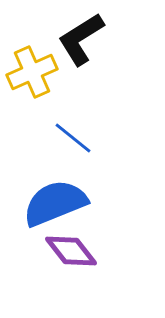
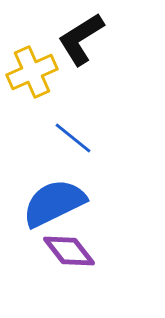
blue semicircle: moved 1 px left; rotated 4 degrees counterclockwise
purple diamond: moved 2 px left
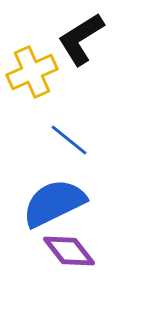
blue line: moved 4 px left, 2 px down
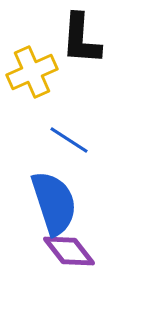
black L-shape: rotated 54 degrees counterclockwise
blue line: rotated 6 degrees counterclockwise
blue semicircle: rotated 98 degrees clockwise
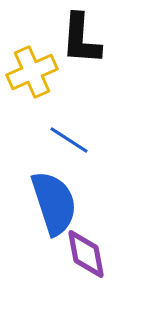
purple diamond: moved 17 px right, 3 px down; rotated 28 degrees clockwise
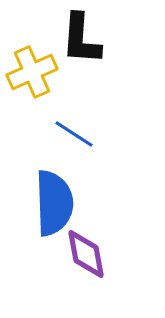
blue line: moved 5 px right, 6 px up
blue semicircle: rotated 16 degrees clockwise
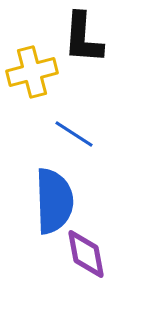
black L-shape: moved 2 px right, 1 px up
yellow cross: rotated 9 degrees clockwise
blue semicircle: moved 2 px up
